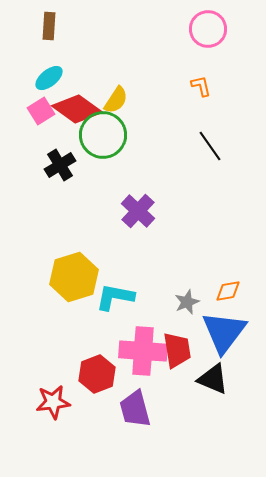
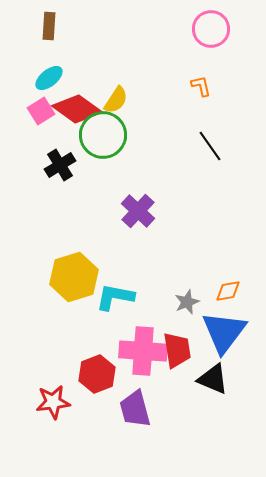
pink circle: moved 3 px right
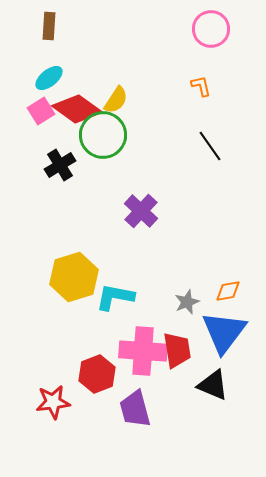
purple cross: moved 3 px right
black triangle: moved 6 px down
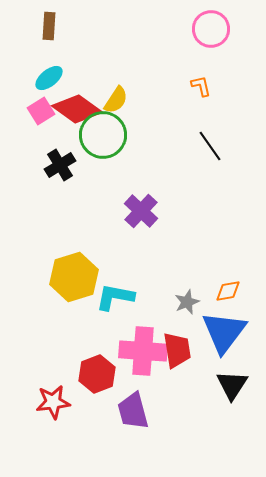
black triangle: moved 19 px right; rotated 40 degrees clockwise
purple trapezoid: moved 2 px left, 2 px down
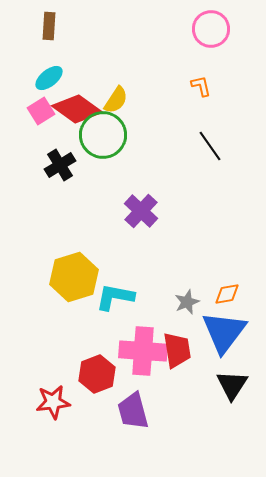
orange diamond: moved 1 px left, 3 px down
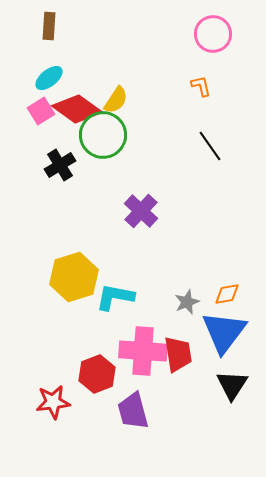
pink circle: moved 2 px right, 5 px down
red trapezoid: moved 1 px right, 4 px down
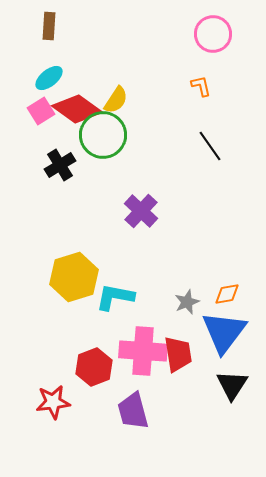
red hexagon: moved 3 px left, 7 px up
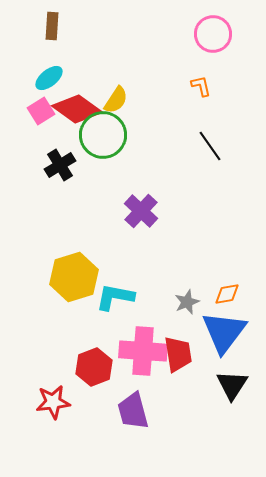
brown rectangle: moved 3 px right
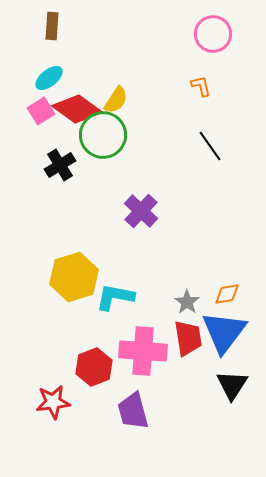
gray star: rotated 15 degrees counterclockwise
red trapezoid: moved 10 px right, 16 px up
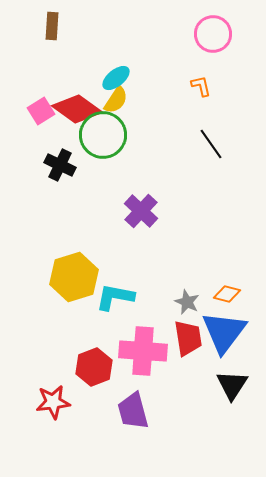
cyan ellipse: moved 67 px right
black line: moved 1 px right, 2 px up
black cross: rotated 32 degrees counterclockwise
orange diamond: rotated 24 degrees clockwise
gray star: rotated 10 degrees counterclockwise
